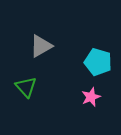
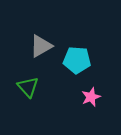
cyan pentagon: moved 21 px left, 2 px up; rotated 12 degrees counterclockwise
green triangle: moved 2 px right
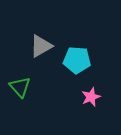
green triangle: moved 8 px left
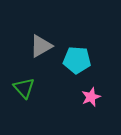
green triangle: moved 4 px right, 1 px down
